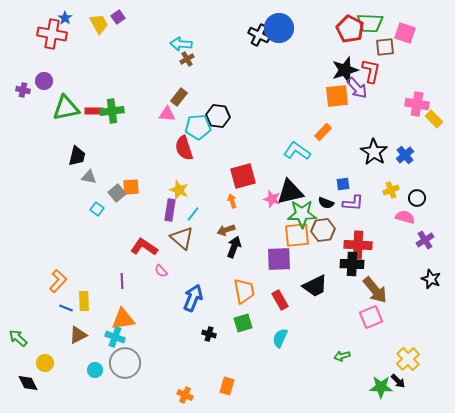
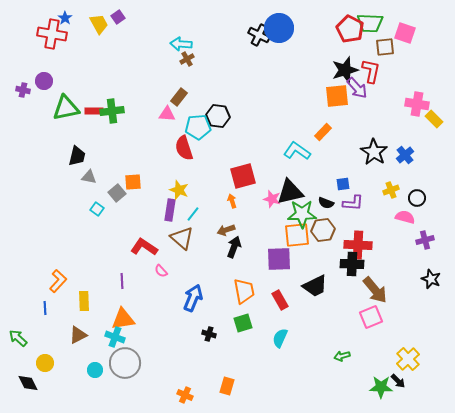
orange square at (131, 187): moved 2 px right, 5 px up
purple cross at (425, 240): rotated 18 degrees clockwise
blue line at (66, 308): moved 21 px left; rotated 64 degrees clockwise
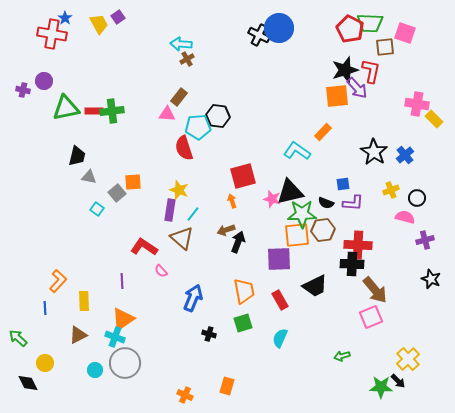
black arrow at (234, 247): moved 4 px right, 5 px up
orange triangle at (123, 319): rotated 25 degrees counterclockwise
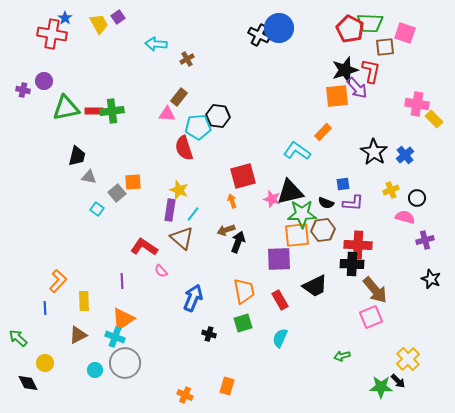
cyan arrow at (181, 44): moved 25 px left
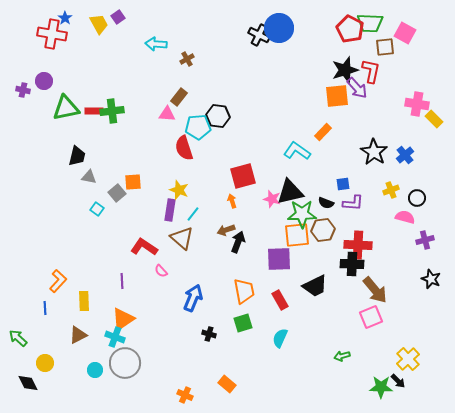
pink square at (405, 33): rotated 10 degrees clockwise
orange rectangle at (227, 386): moved 2 px up; rotated 66 degrees counterclockwise
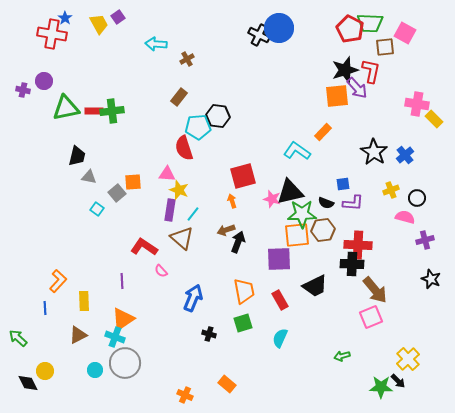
pink triangle at (167, 114): moved 60 px down
yellow circle at (45, 363): moved 8 px down
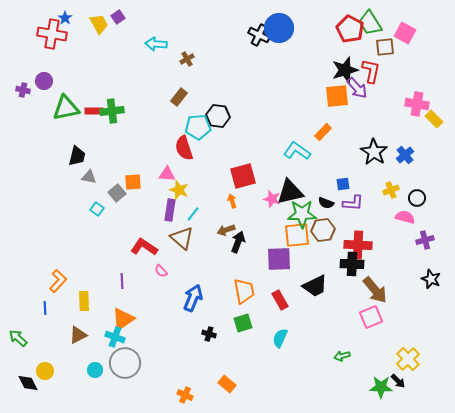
green trapezoid at (370, 23): rotated 56 degrees clockwise
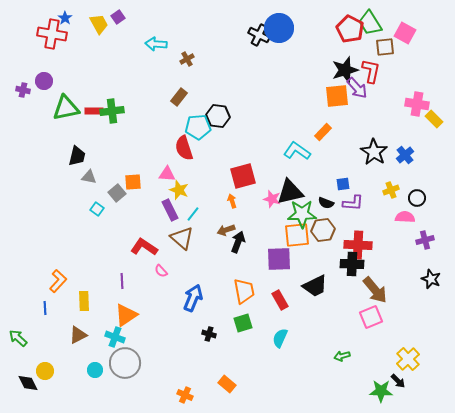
purple rectangle at (170, 210): rotated 35 degrees counterclockwise
pink semicircle at (405, 217): rotated 12 degrees counterclockwise
orange triangle at (123, 319): moved 3 px right, 4 px up
green star at (381, 387): moved 4 px down
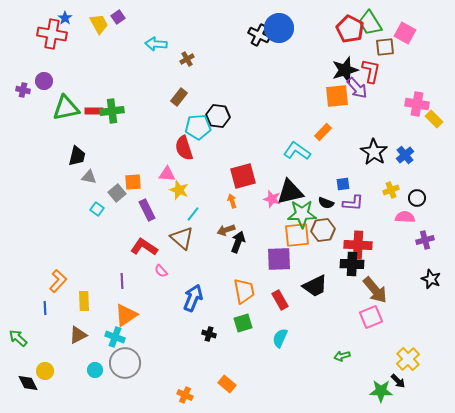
purple rectangle at (170, 210): moved 23 px left
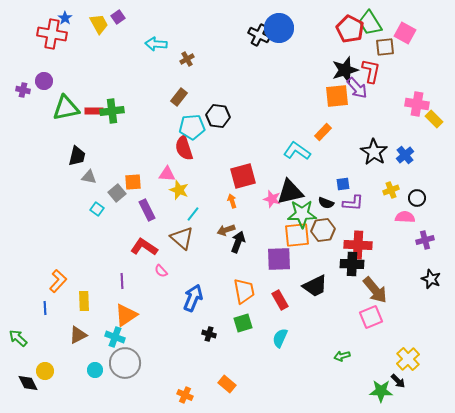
cyan pentagon at (198, 127): moved 6 px left
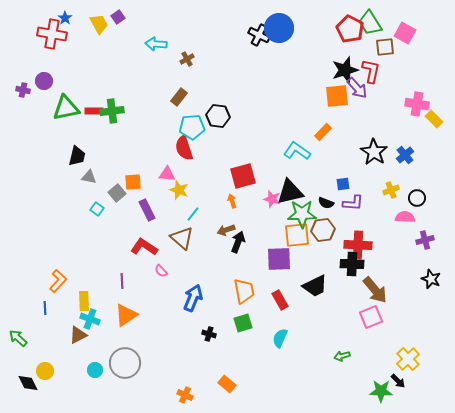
cyan cross at (115, 337): moved 25 px left, 18 px up
